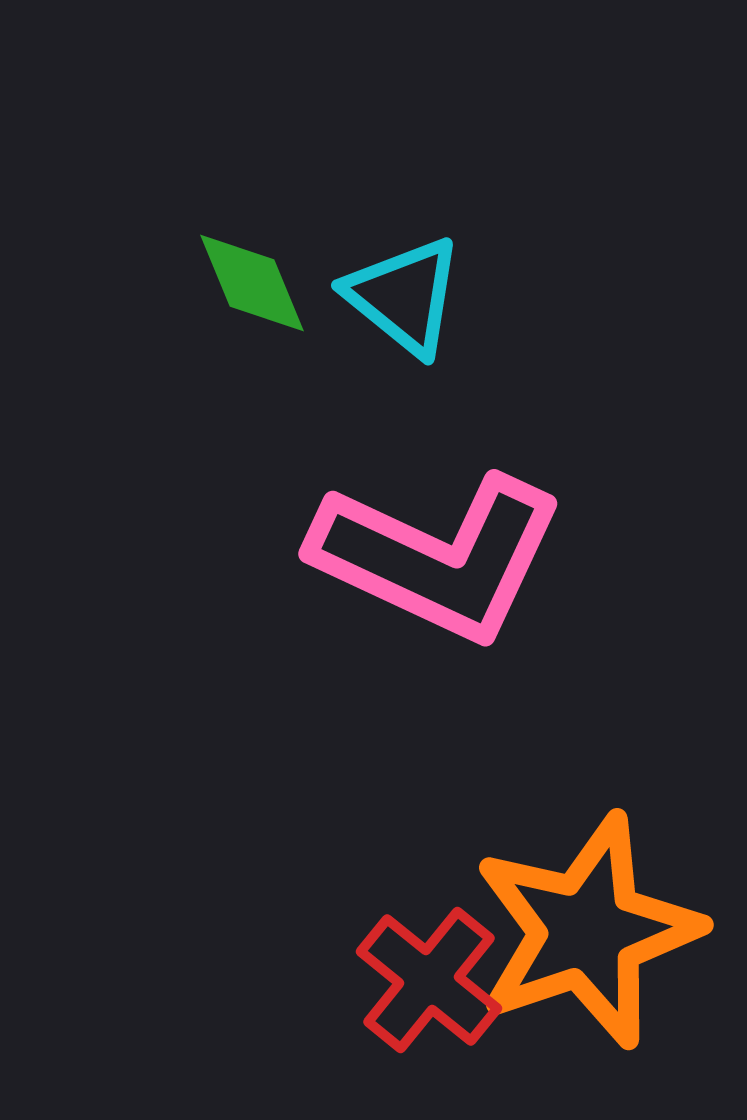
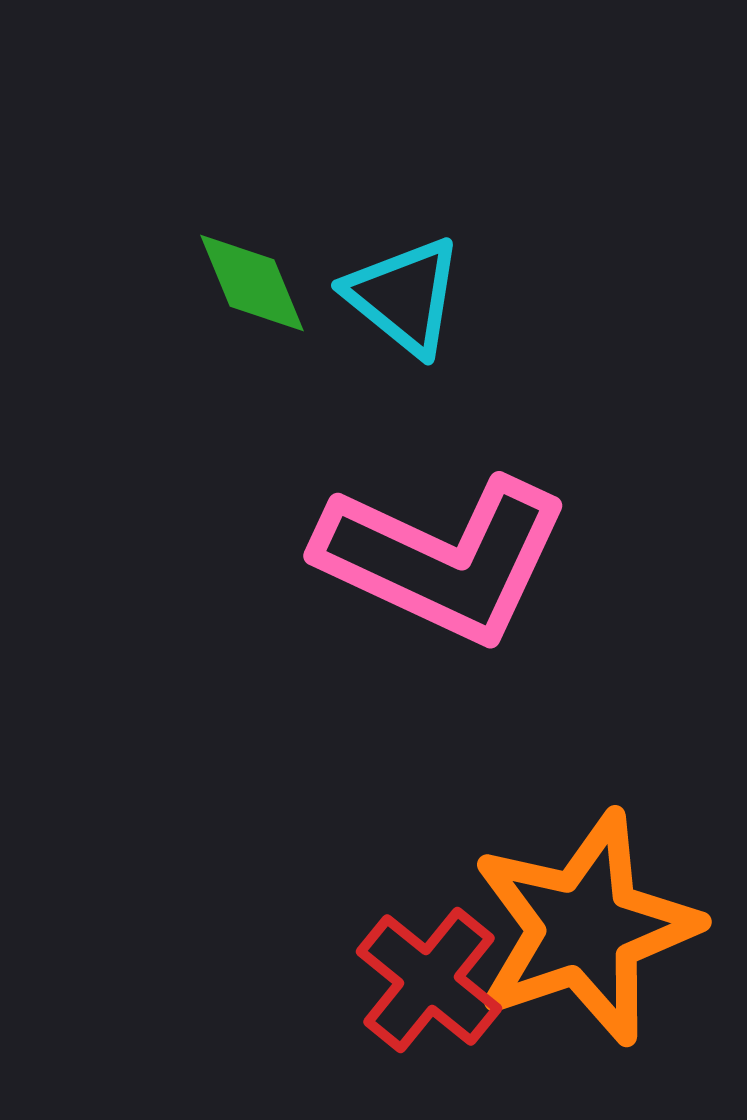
pink L-shape: moved 5 px right, 2 px down
orange star: moved 2 px left, 3 px up
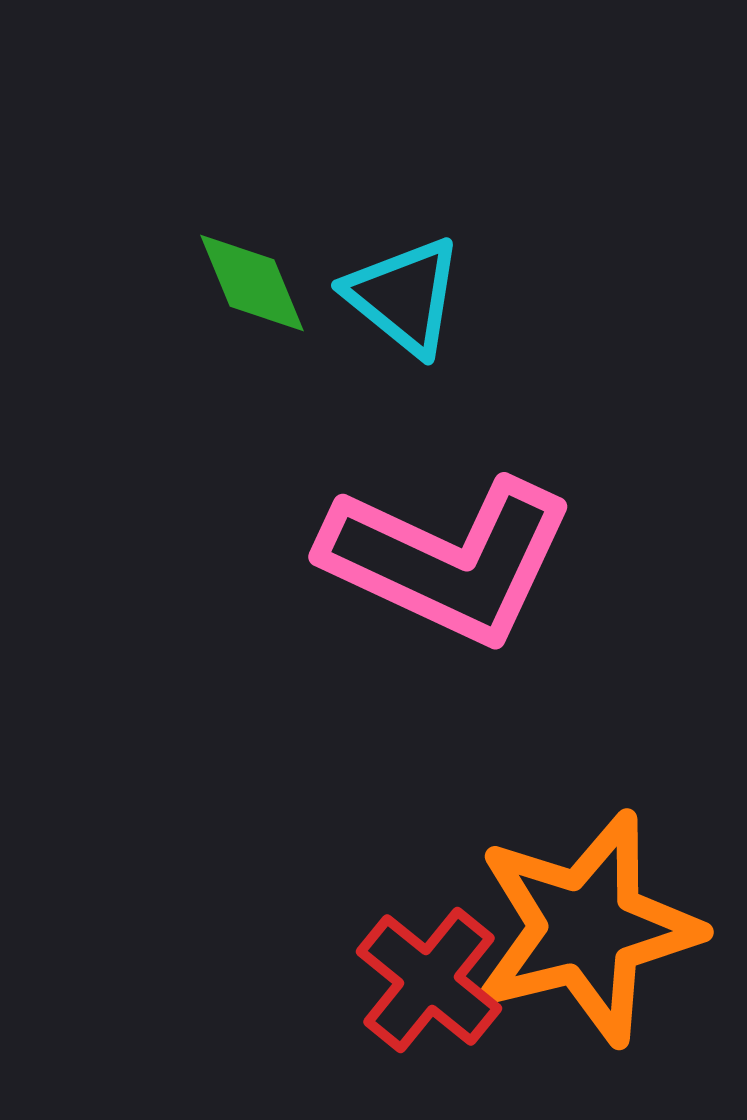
pink L-shape: moved 5 px right, 1 px down
orange star: moved 2 px right; rotated 5 degrees clockwise
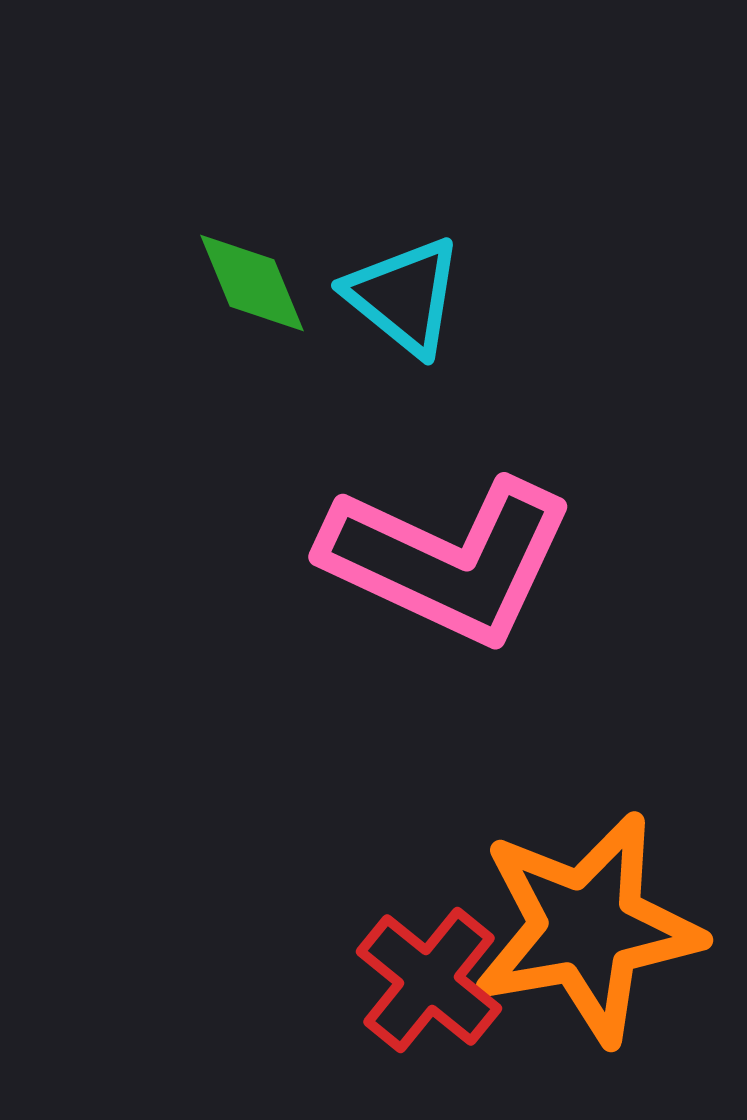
orange star: rotated 4 degrees clockwise
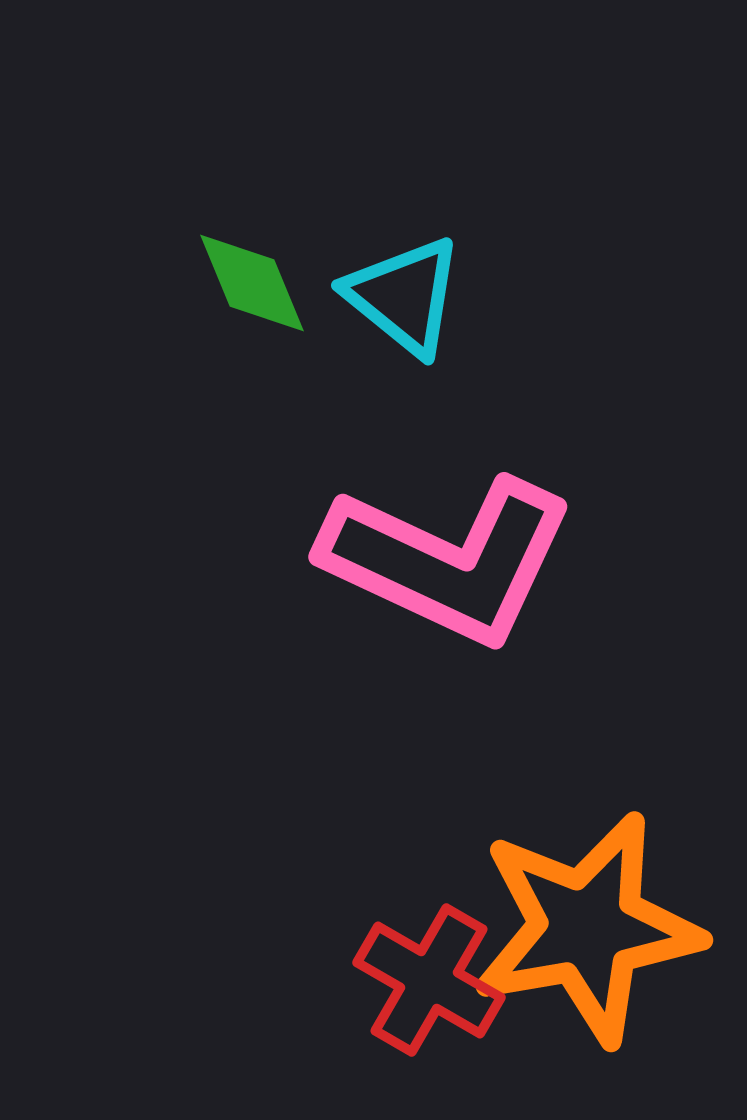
red cross: rotated 9 degrees counterclockwise
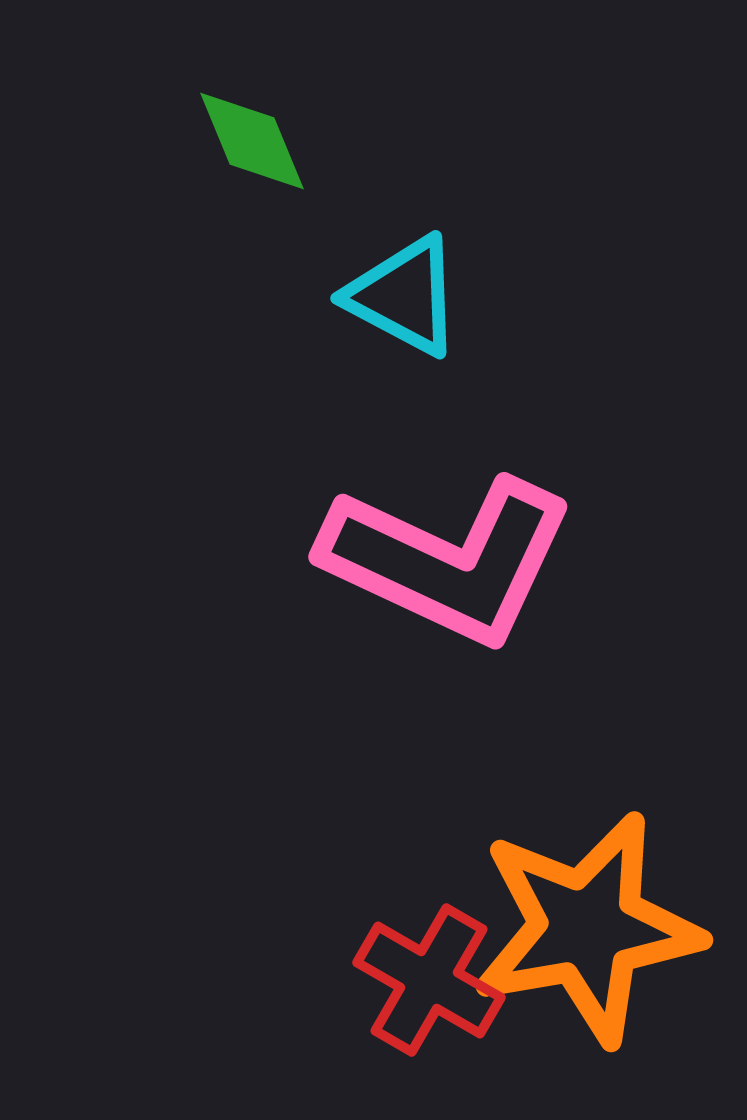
green diamond: moved 142 px up
cyan triangle: rotated 11 degrees counterclockwise
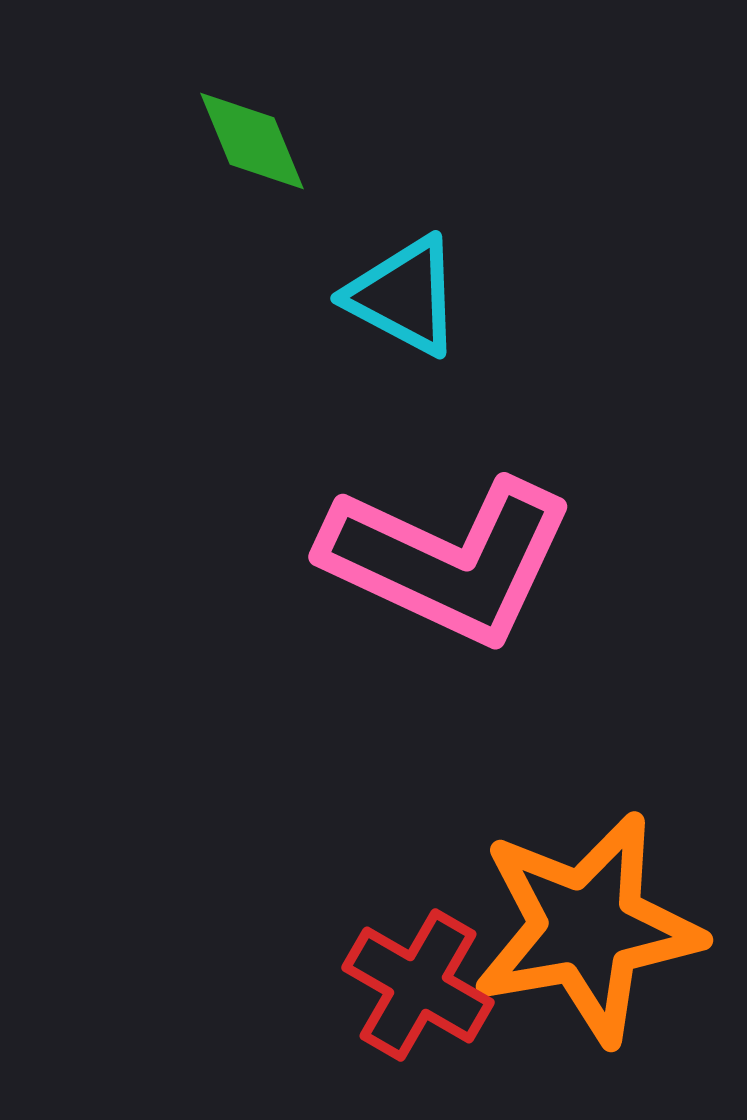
red cross: moved 11 px left, 5 px down
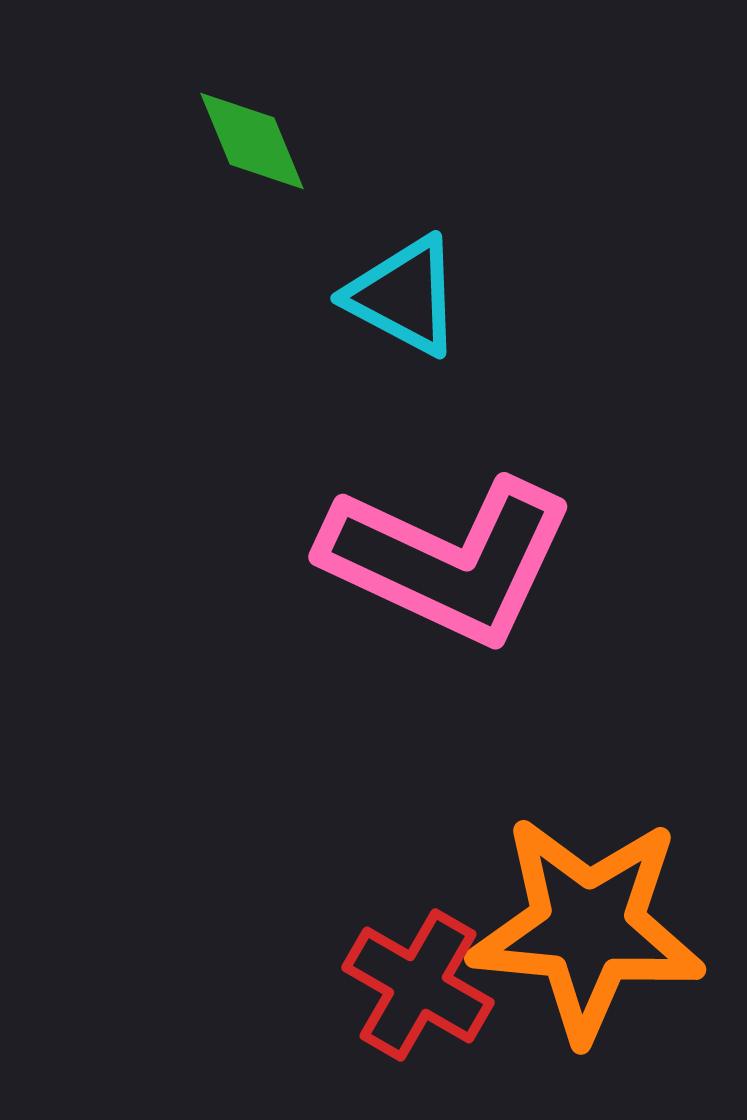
orange star: rotated 15 degrees clockwise
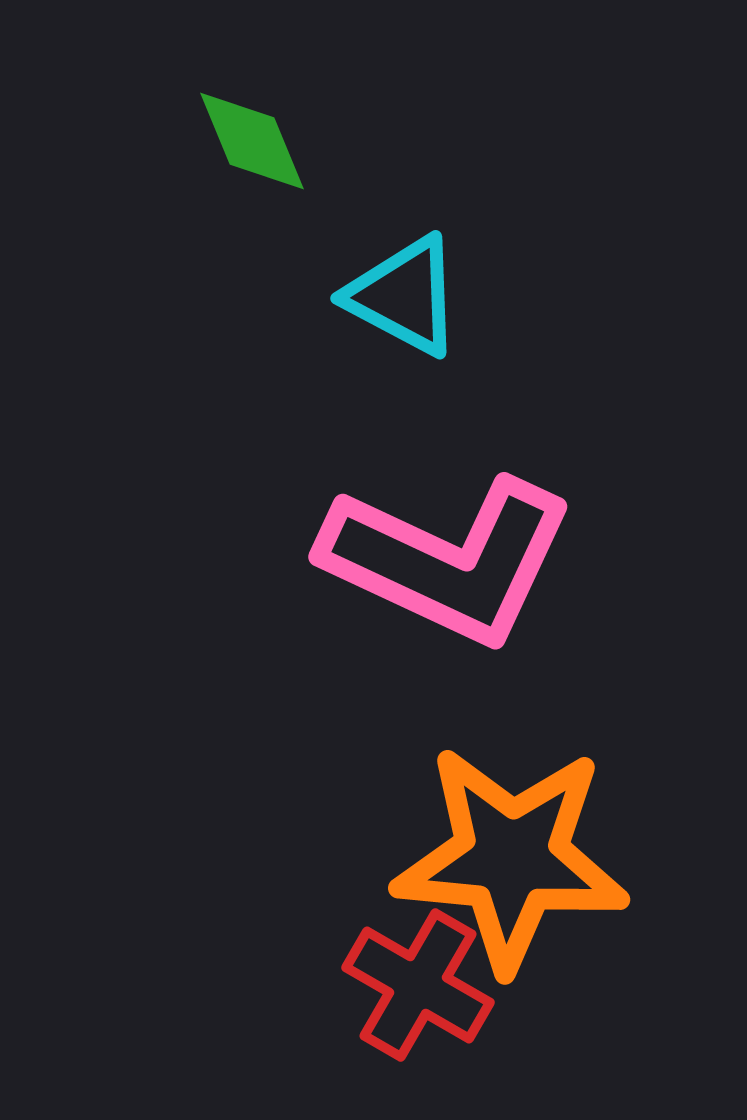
orange star: moved 76 px left, 70 px up
